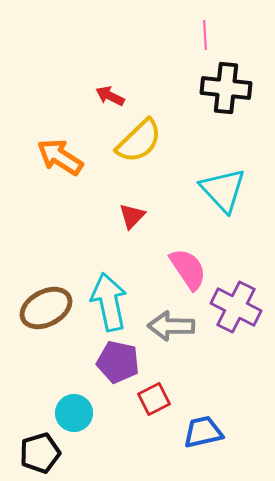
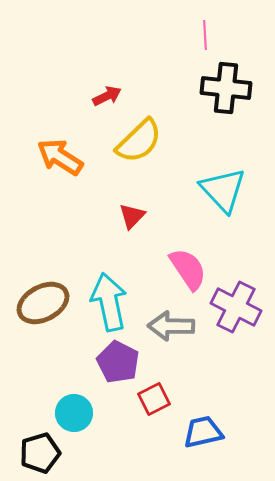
red arrow: moved 3 px left; rotated 128 degrees clockwise
brown ellipse: moved 3 px left, 5 px up
purple pentagon: rotated 15 degrees clockwise
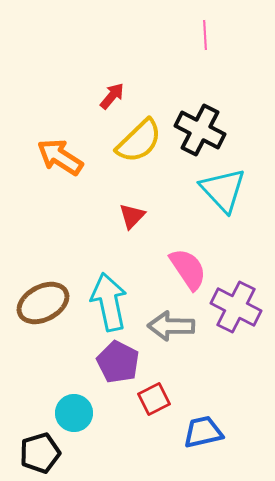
black cross: moved 26 px left, 42 px down; rotated 21 degrees clockwise
red arrow: moved 5 px right; rotated 24 degrees counterclockwise
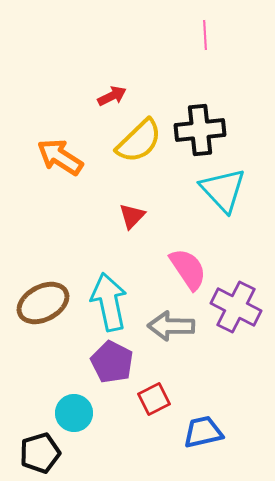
red arrow: rotated 24 degrees clockwise
black cross: rotated 33 degrees counterclockwise
purple pentagon: moved 6 px left
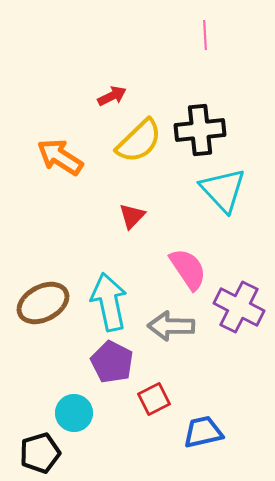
purple cross: moved 3 px right
